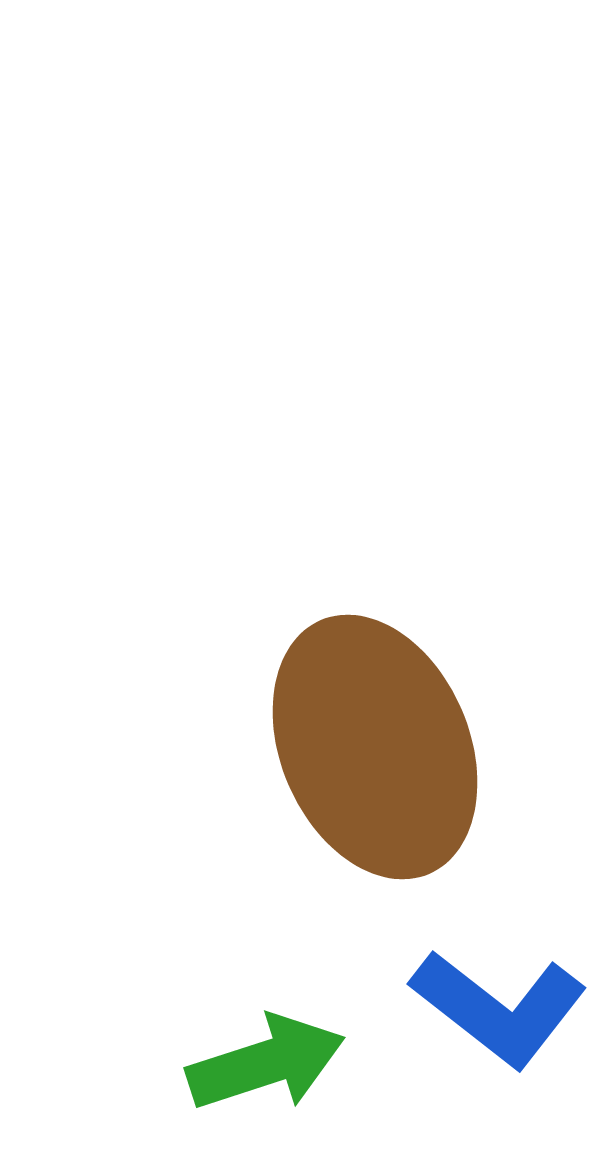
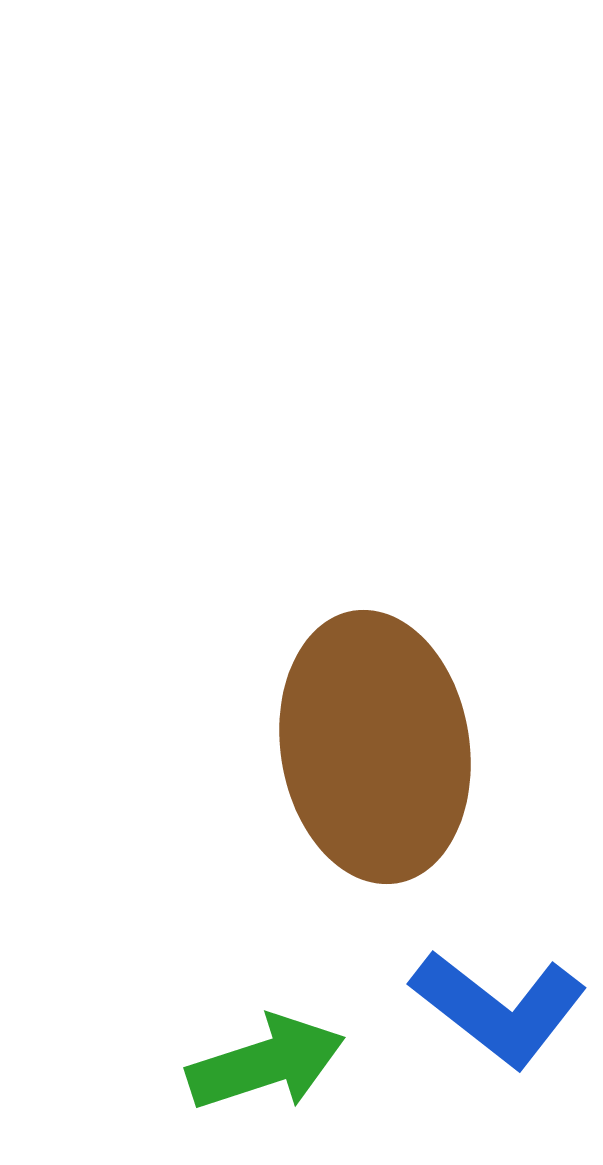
brown ellipse: rotated 14 degrees clockwise
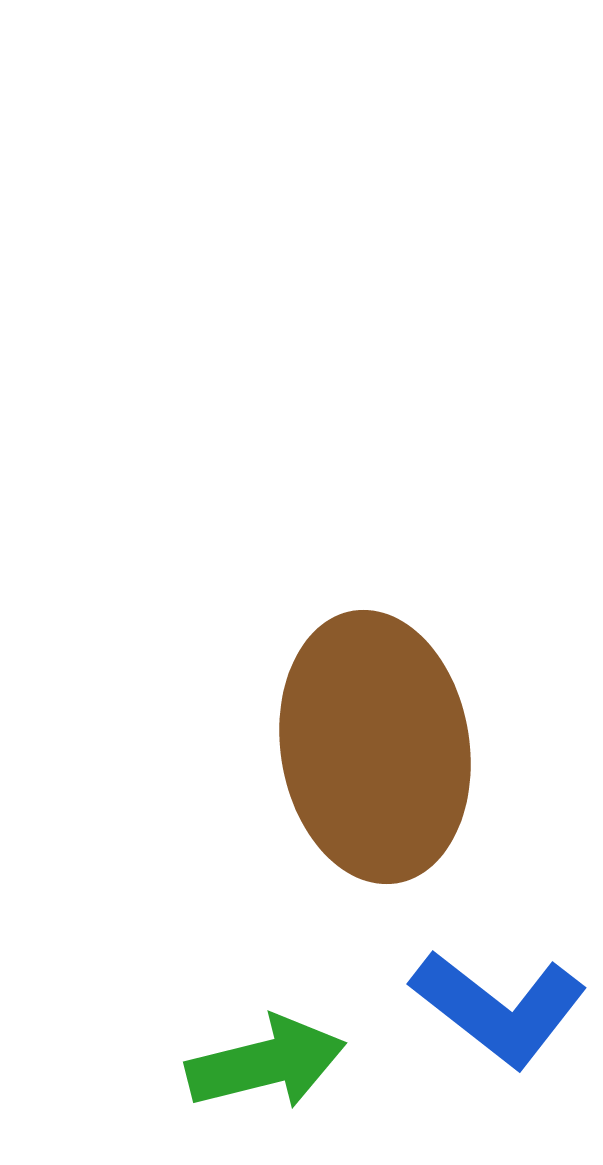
green arrow: rotated 4 degrees clockwise
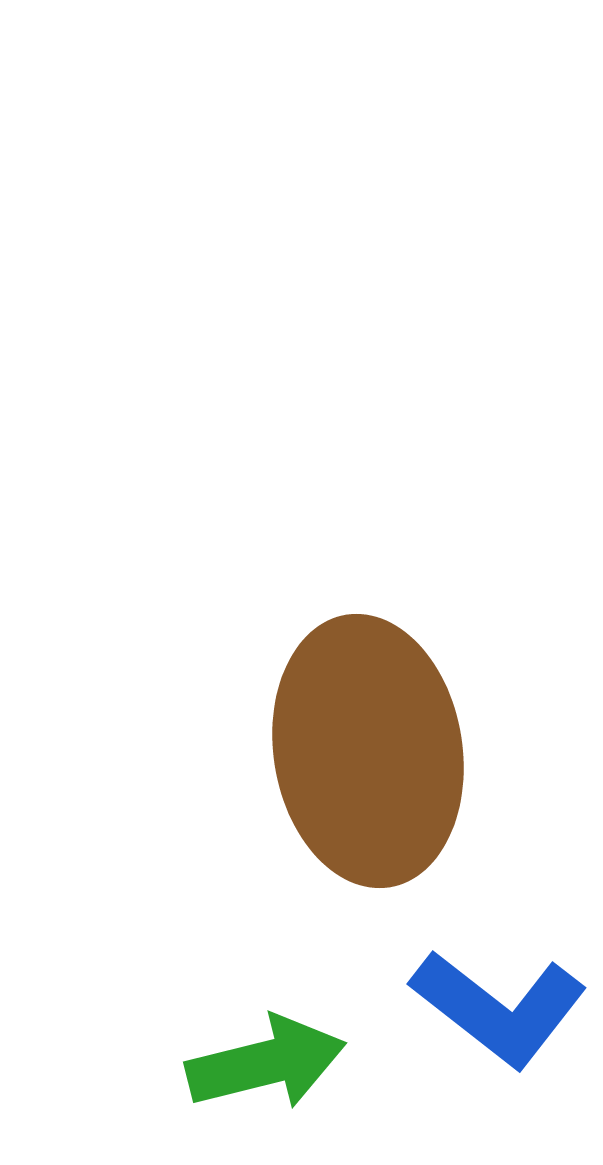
brown ellipse: moved 7 px left, 4 px down
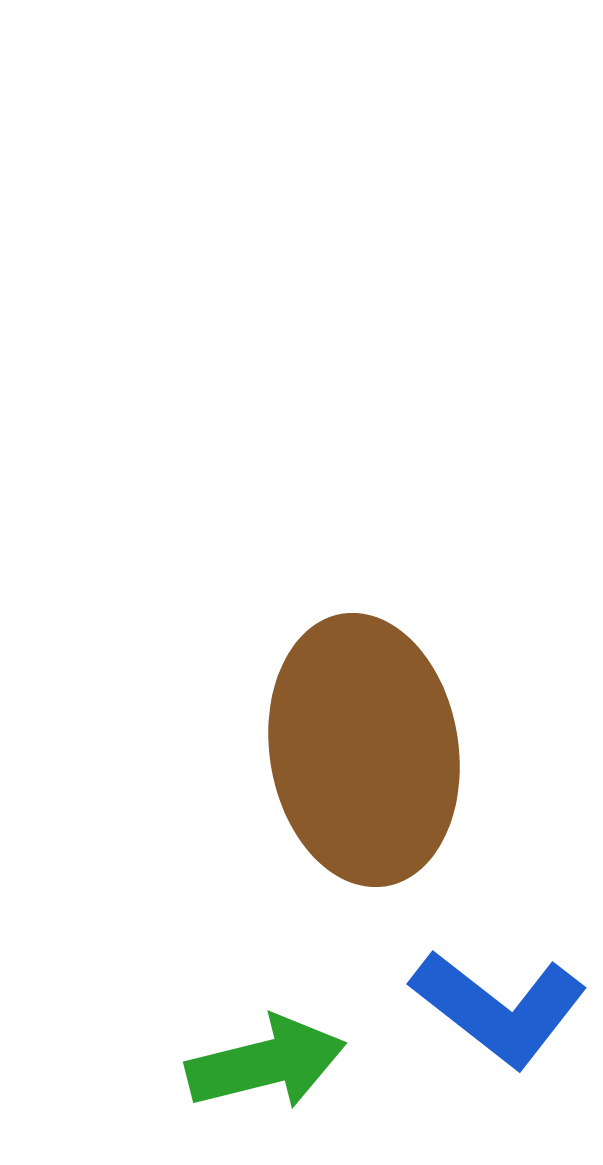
brown ellipse: moved 4 px left, 1 px up
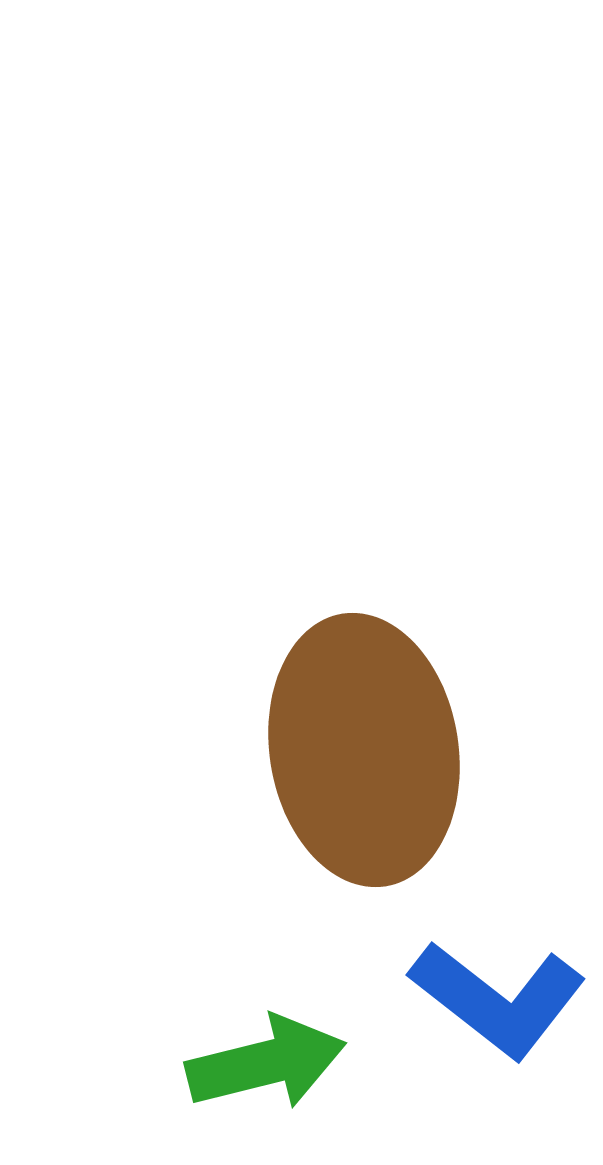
blue L-shape: moved 1 px left, 9 px up
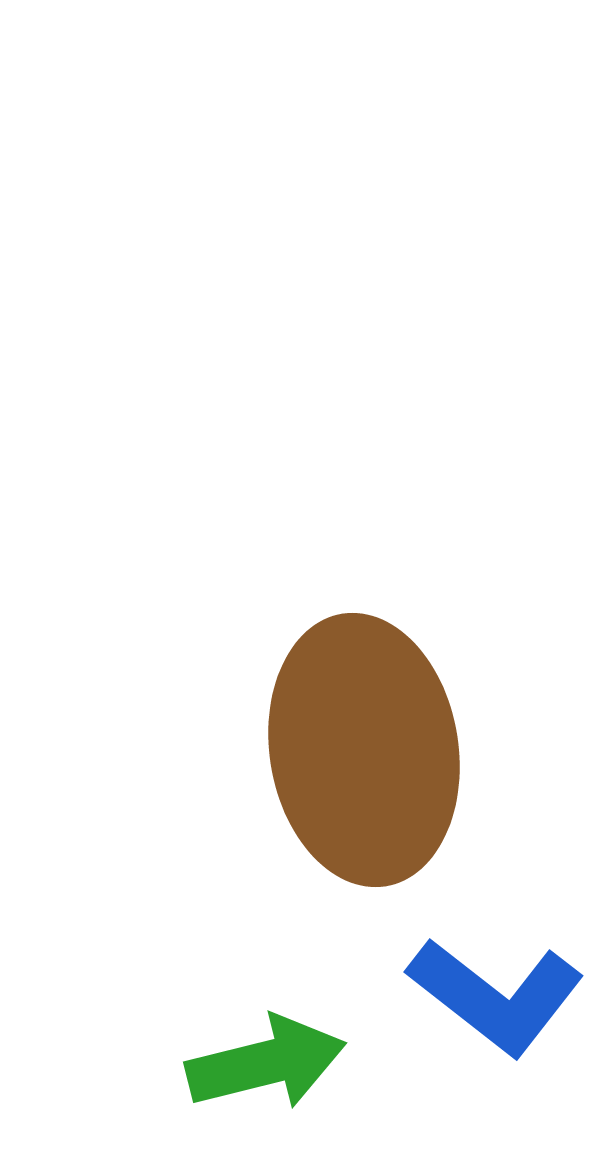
blue L-shape: moved 2 px left, 3 px up
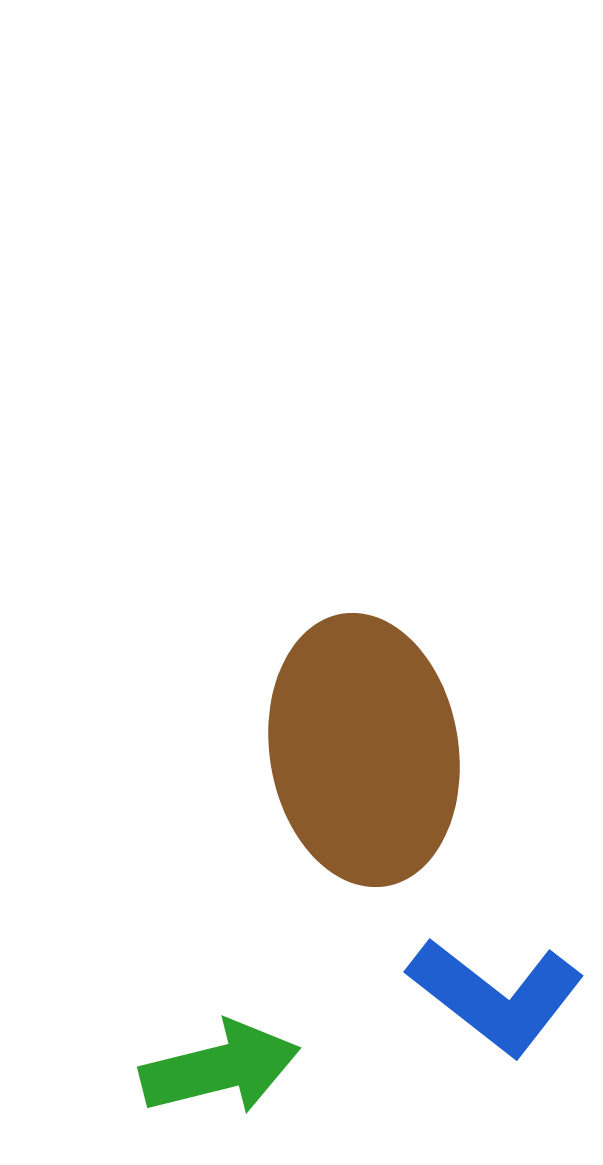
green arrow: moved 46 px left, 5 px down
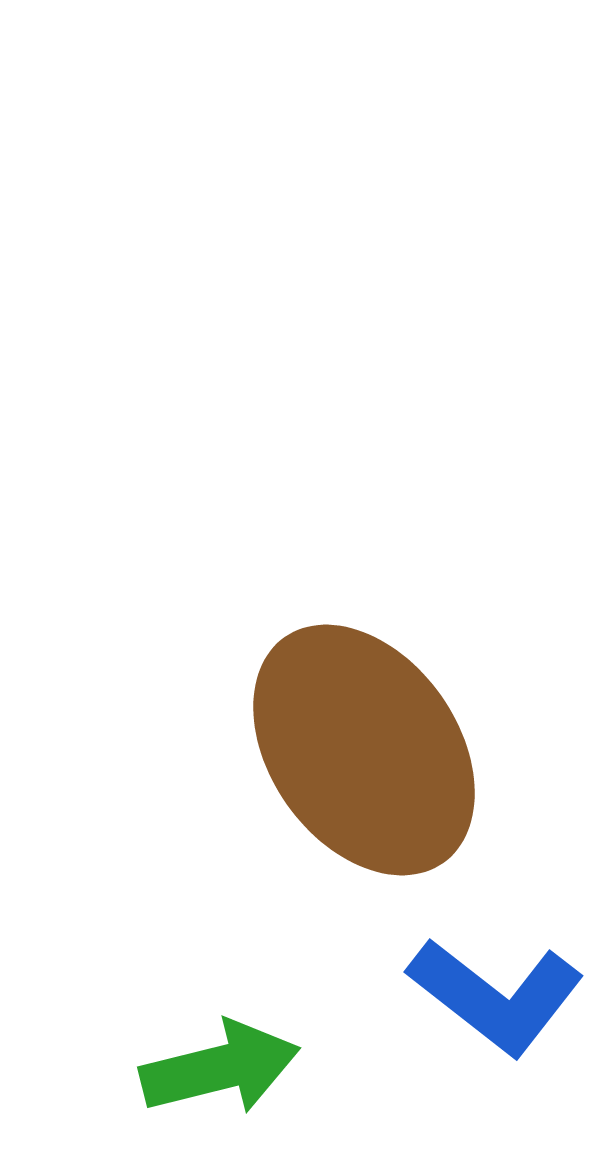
brown ellipse: rotated 26 degrees counterclockwise
